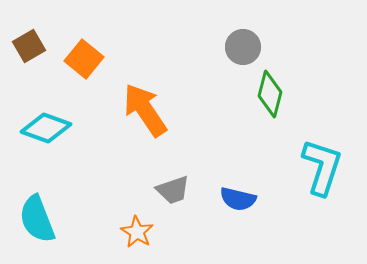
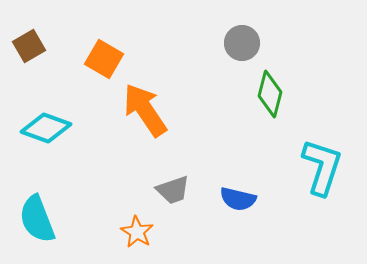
gray circle: moved 1 px left, 4 px up
orange square: moved 20 px right; rotated 9 degrees counterclockwise
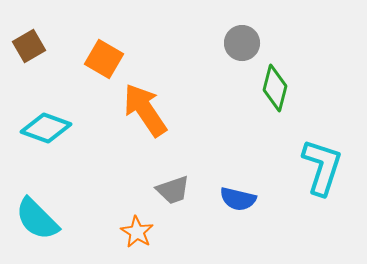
green diamond: moved 5 px right, 6 px up
cyan semicircle: rotated 24 degrees counterclockwise
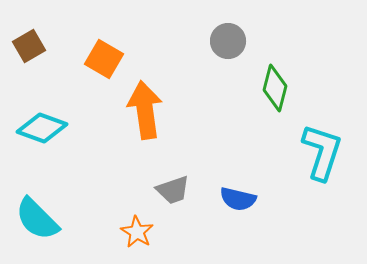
gray circle: moved 14 px left, 2 px up
orange arrow: rotated 26 degrees clockwise
cyan diamond: moved 4 px left
cyan L-shape: moved 15 px up
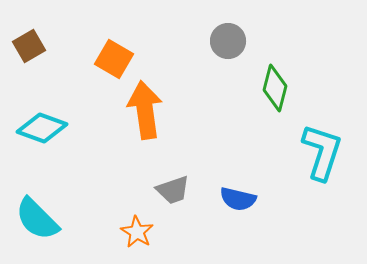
orange square: moved 10 px right
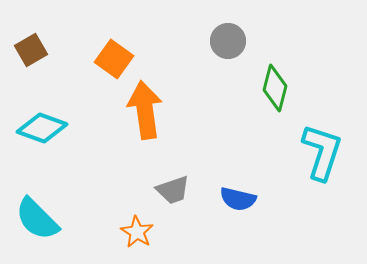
brown square: moved 2 px right, 4 px down
orange square: rotated 6 degrees clockwise
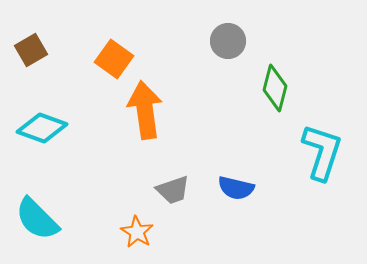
blue semicircle: moved 2 px left, 11 px up
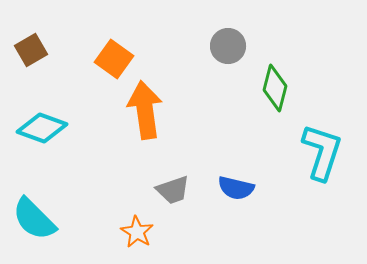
gray circle: moved 5 px down
cyan semicircle: moved 3 px left
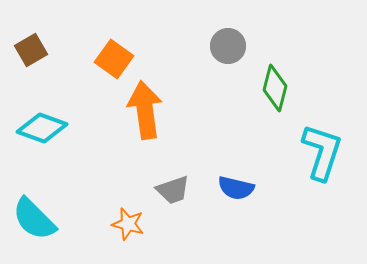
orange star: moved 9 px left, 8 px up; rotated 16 degrees counterclockwise
